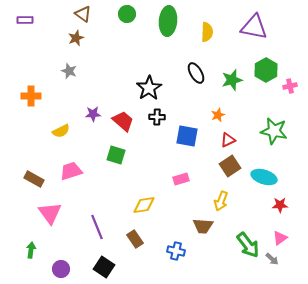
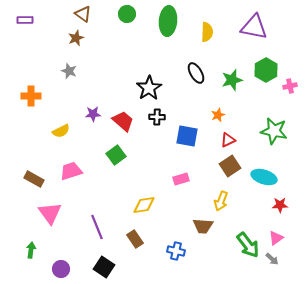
green square at (116, 155): rotated 36 degrees clockwise
pink triangle at (280, 238): moved 4 px left
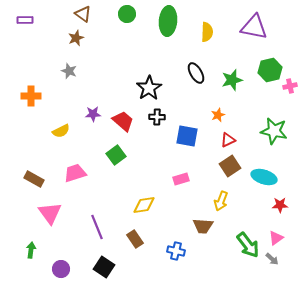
green hexagon at (266, 70): moved 4 px right; rotated 15 degrees clockwise
pink trapezoid at (71, 171): moved 4 px right, 2 px down
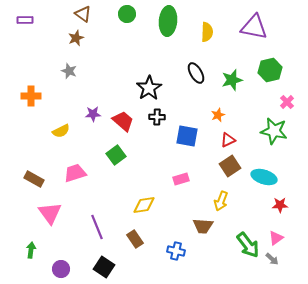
pink cross at (290, 86): moved 3 px left, 16 px down; rotated 32 degrees counterclockwise
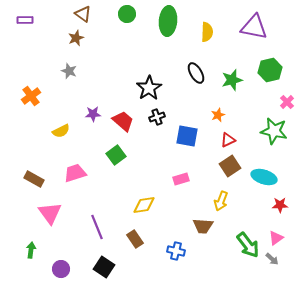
orange cross at (31, 96): rotated 36 degrees counterclockwise
black cross at (157, 117): rotated 21 degrees counterclockwise
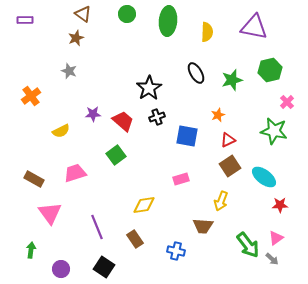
cyan ellipse at (264, 177): rotated 20 degrees clockwise
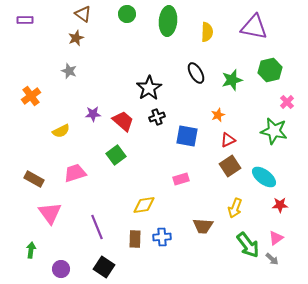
yellow arrow at (221, 201): moved 14 px right, 7 px down
brown rectangle at (135, 239): rotated 36 degrees clockwise
blue cross at (176, 251): moved 14 px left, 14 px up; rotated 18 degrees counterclockwise
